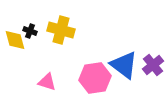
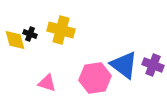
black cross: moved 3 px down
purple cross: rotated 30 degrees counterclockwise
pink triangle: moved 1 px down
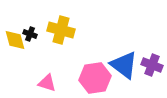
purple cross: moved 1 px left
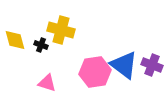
black cross: moved 11 px right, 11 px down
pink hexagon: moved 6 px up
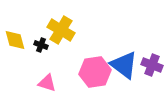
yellow cross: rotated 16 degrees clockwise
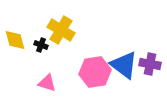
purple cross: moved 2 px left, 1 px up; rotated 10 degrees counterclockwise
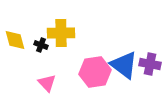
yellow cross: moved 3 px down; rotated 32 degrees counterclockwise
pink triangle: rotated 30 degrees clockwise
